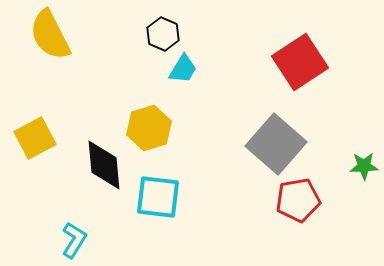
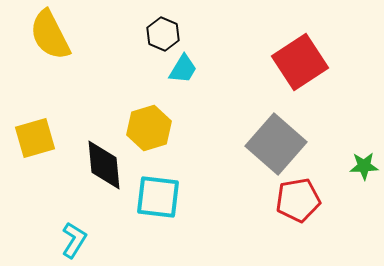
yellow square: rotated 12 degrees clockwise
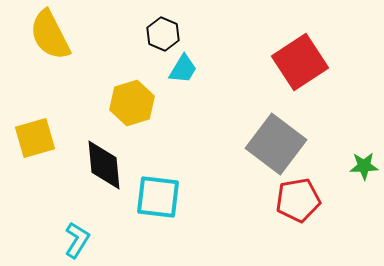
yellow hexagon: moved 17 px left, 25 px up
gray square: rotated 4 degrees counterclockwise
cyan L-shape: moved 3 px right
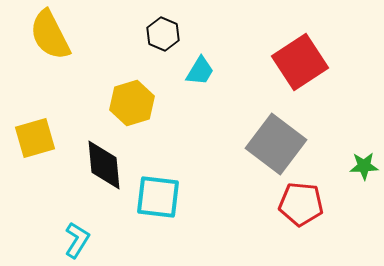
cyan trapezoid: moved 17 px right, 2 px down
red pentagon: moved 3 px right, 4 px down; rotated 15 degrees clockwise
